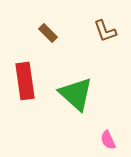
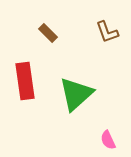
brown L-shape: moved 2 px right, 1 px down
green triangle: rotated 36 degrees clockwise
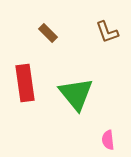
red rectangle: moved 2 px down
green triangle: rotated 27 degrees counterclockwise
pink semicircle: rotated 18 degrees clockwise
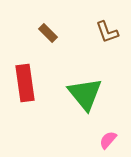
green triangle: moved 9 px right
pink semicircle: rotated 48 degrees clockwise
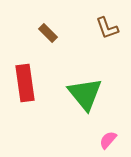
brown L-shape: moved 4 px up
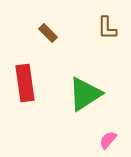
brown L-shape: rotated 20 degrees clockwise
green triangle: rotated 36 degrees clockwise
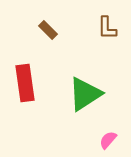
brown rectangle: moved 3 px up
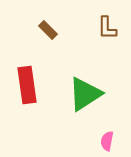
red rectangle: moved 2 px right, 2 px down
pink semicircle: moved 1 px left, 1 px down; rotated 30 degrees counterclockwise
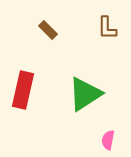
red rectangle: moved 4 px left, 5 px down; rotated 21 degrees clockwise
pink semicircle: moved 1 px right, 1 px up
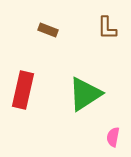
brown rectangle: rotated 24 degrees counterclockwise
pink semicircle: moved 5 px right, 3 px up
